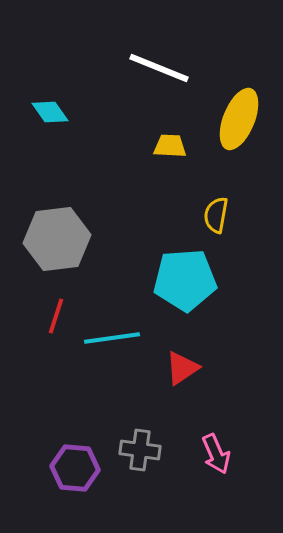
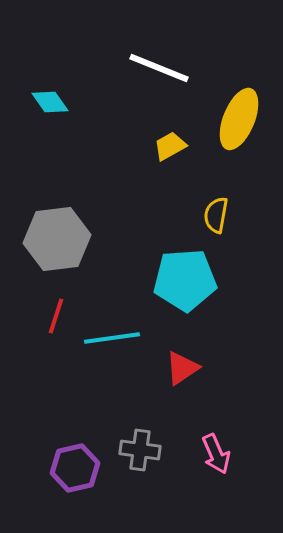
cyan diamond: moved 10 px up
yellow trapezoid: rotated 32 degrees counterclockwise
purple hexagon: rotated 18 degrees counterclockwise
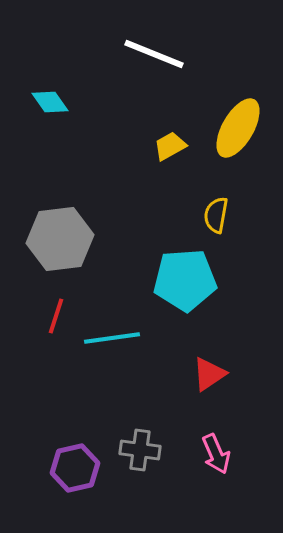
white line: moved 5 px left, 14 px up
yellow ellipse: moved 1 px left, 9 px down; rotated 8 degrees clockwise
gray hexagon: moved 3 px right
red triangle: moved 27 px right, 6 px down
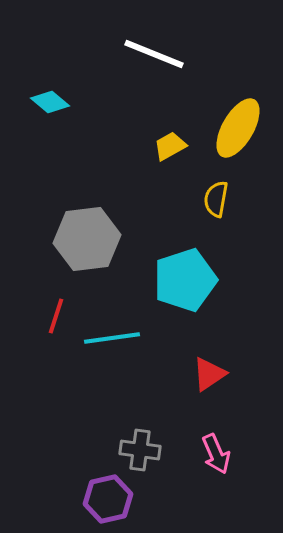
cyan diamond: rotated 15 degrees counterclockwise
yellow semicircle: moved 16 px up
gray hexagon: moved 27 px right
cyan pentagon: rotated 14 degrees counterclockwise
purple hexagon: moved 33 px right, 31 px down
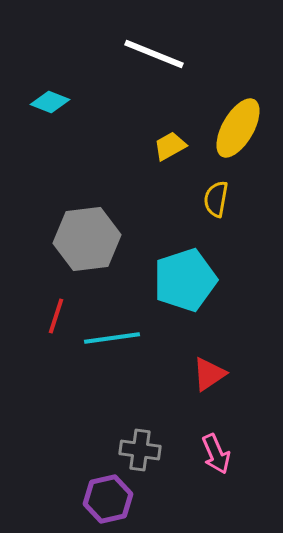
cyan diamond: rotated 18 degrees counterclockwise
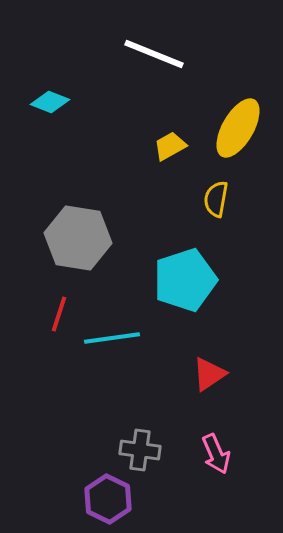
gray hexagon: moved 9 px left, 1 px up; rotated 16 degrees clockwise
red line: moved 3 px right, 2 px up
purple hexagon: rotated 21 degrees counterclockwise
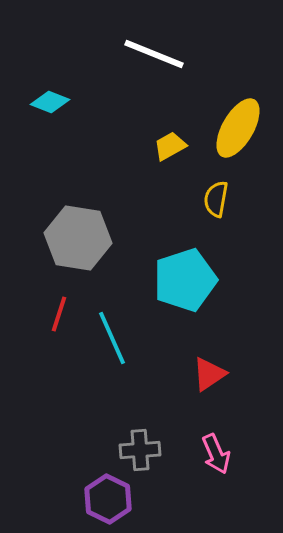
cyan line: rotated 74 degrees clockwise
gray cross: rotated 12 degrees counterclockwise
